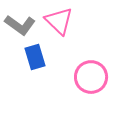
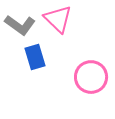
pink triangle: moved 1 px left, 2 px up
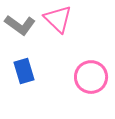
blue rectangle: moved 11 px left, 14 px down
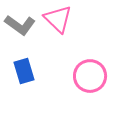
pink circle: moved 1 px left, 1 px up
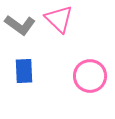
pink triangle: moved 1 px right
blue rectangle: rotated 15 degrees clockwise
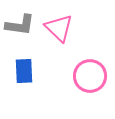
pink triangle: moved 9 px down
gray L-shape: rotated 28 degrees counterclockwise
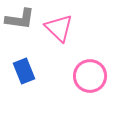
gray L-shape: moved 6 px up
blue rectangle: rotated 20 degrees counterclockwise
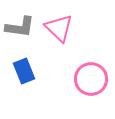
gray L-shape: moved 8 px down
pink circle: moved 1 px right, 3 px down
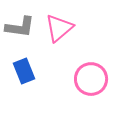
pink triangle: rotated 36 degrees clockwise
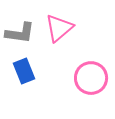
gray L-shape: moved 6 px down
pink circle: moved 1 px up
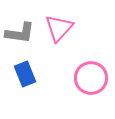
pink triangle: rotated 8 degrees counterclockwise
blue rectangle: moved 1 px right, 3 px down
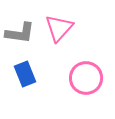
pink circle: moved 5 px left
